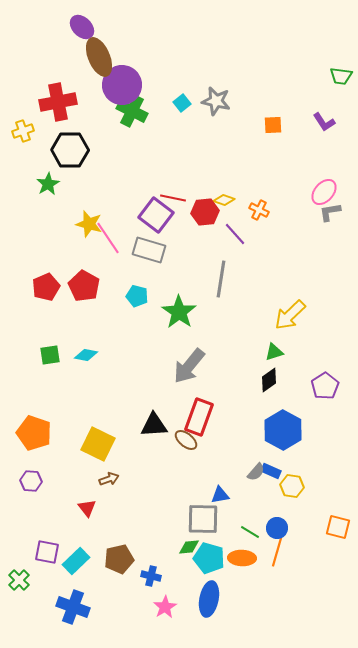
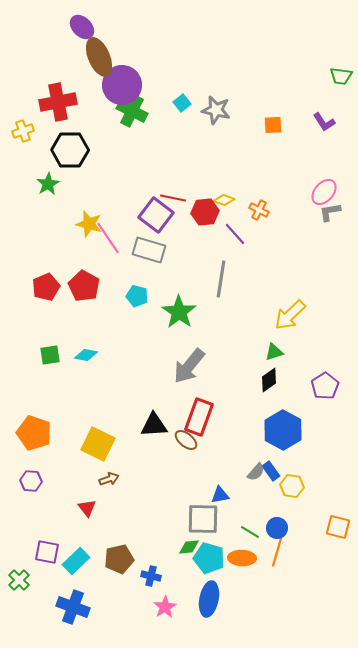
gray star at (216, 101): moved 9 px down
blue rectangle at (271, 471): rotated 30 degrees clockwise
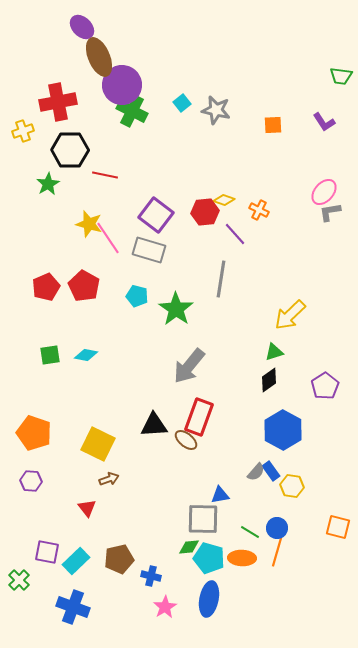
red line at (173, 198): moved 68 px left, 23 px up
green star at (179, 312): moved 3 px left, 3 px up
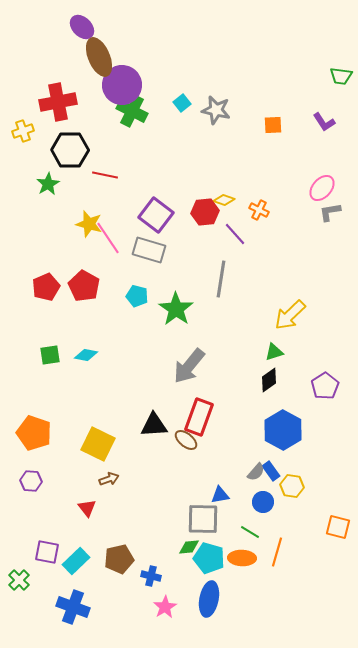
pink ellipse at (324, 192): moved 2 px left, 4 px up
blue circle at (277, 528): moved 14 px left, 26 px up
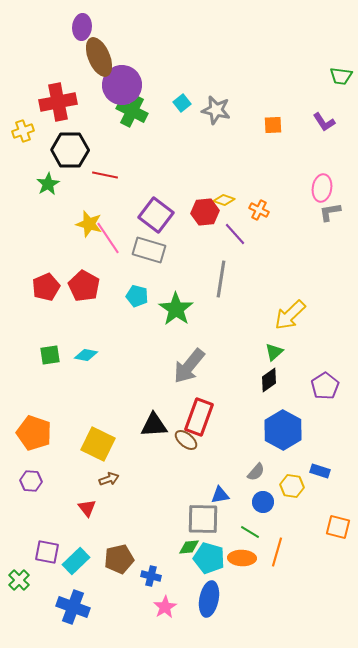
purple ellipse at (82, 27): rotated 50 degrees clockwise
pink ellipse at (322, 188): rotated 32 degrees counterclockwise
green triangle at (274, 352): rotated 24 degrees counterclockwise
blue rectangle at (271, 471): moved 49 px right; rotated 36 degrees counterclockwise
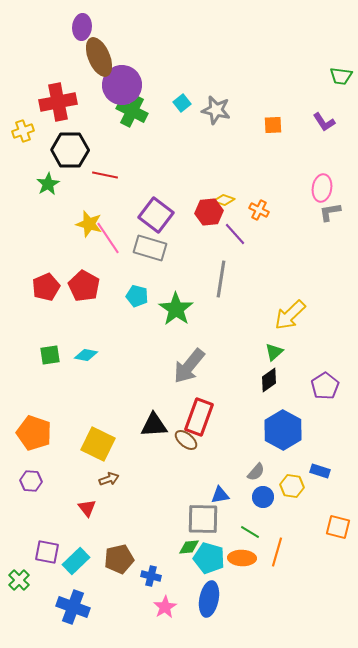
red hexagon at (205, 212): moved 4 px right
gray rectangle at (149, 250): moved 1 px right, 2 px up
blue circle at (263, 502): moved 5 px up
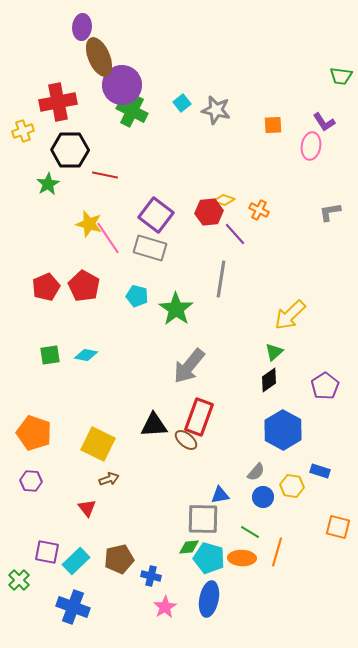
pink ellipse at (322, 188): moved 11 px left, 42 px up
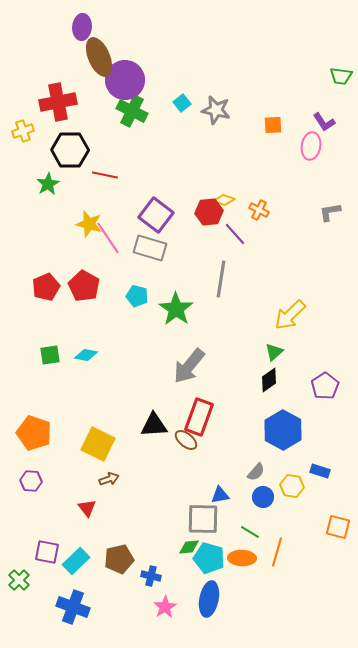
purple circle at (122, 85): moved 3 px right, 5 px up
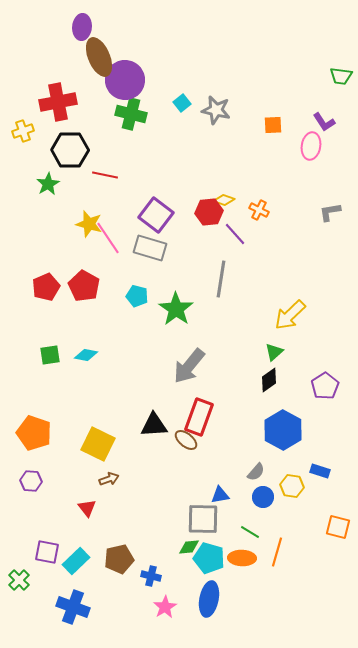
green cross at (132, 111): moved 1 px left, 3 px down; rotated 12 degrees counterclockwise
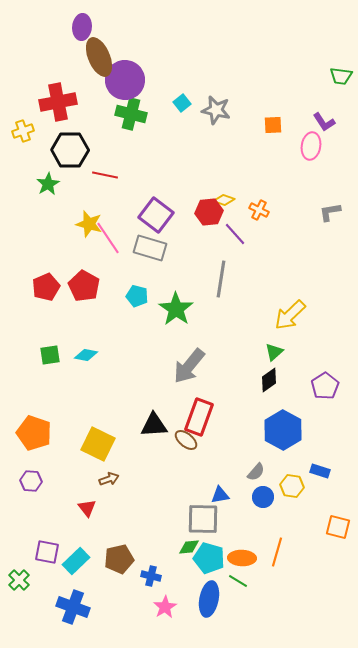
green line at (250, 532): moved 12 px left, 49 px down
